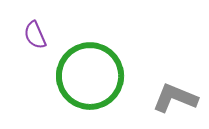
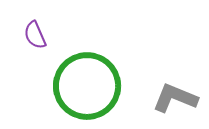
green circle: moved 3 px left, 10 px down
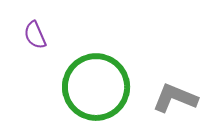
green circle: moved 9 px right, 1 px down
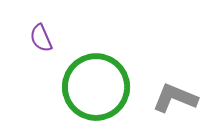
purple semicircle: moved 6 px right, 3 px down
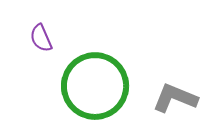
green circle: moved 1 px left, 1 px up
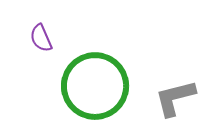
gray L-shape: rotated 36 degrees counterclockwise
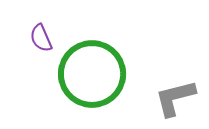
green circle: moved 3 px left, 12 px up
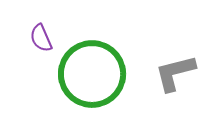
gray L-shape: moved 25 px up
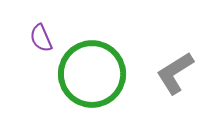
gray L-shape: rotated 18 degrees counterclockwise
